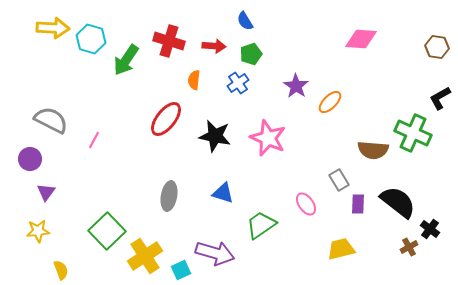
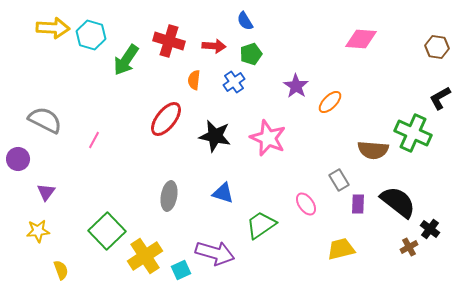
cyan hexagon: moved 4 px up
blue cross: moved 4 px left, 1 px up
gray semicircle: moved 6 px left
purple circle: moved 12 px left
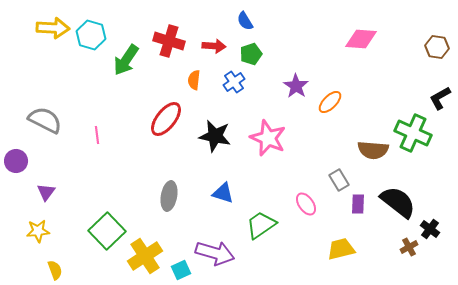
pink line: moved 3 px right, 5 px up; rotated 36 degrees counterclockwise
purple circle: moved 2 px left, 2 px down
yellow semicircle: moved 6 px left
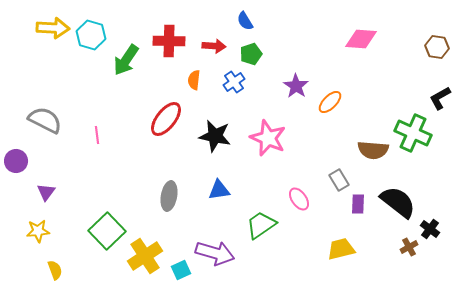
red cross: rotated 16 degrees counterclockwise
blue triangle: moved 4 px left, 3 px up; rotated 25 degrees counterclockwise
pink ellipse: moved 7 px left, 5 px up
